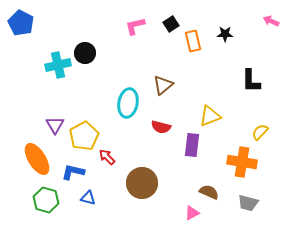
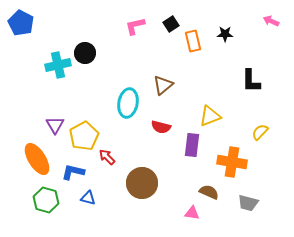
orange cross: moved 10 px left
pink triangle: rotated 35 degrees clockwise
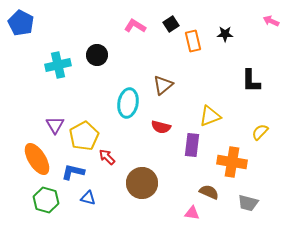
pink L-shape: rotated 45 degrees clockwise
black circle: moved 12 px right, 2 px down
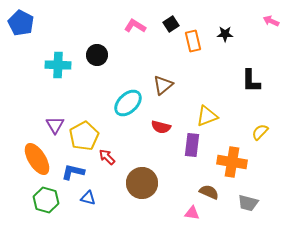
cyan cross: rotated 15 degrees clockwise
cyan ellipse: rotated 36 degrees clockwise
yellow triangle: moved 3 px left
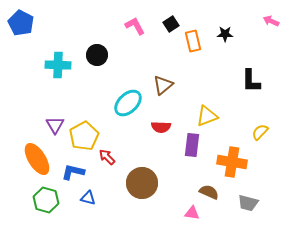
pink L-shape: rotated 30 degrees clockwise
red semicircle: rotated 12 degrees counterclockwise
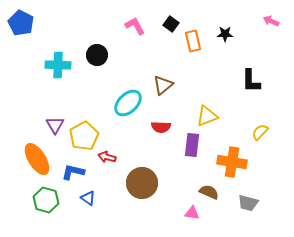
black square: rotated 21 degrees counterclockwise
red arrow: rotated 30 degrees counterclockwise
blue triangle: rotated 21 degrees clockwise
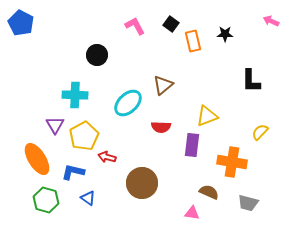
cyan cross: moved 17 px right, 30 px down
